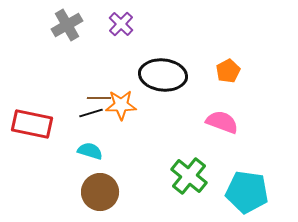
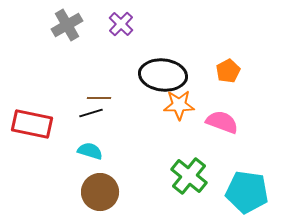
orange star: moved 58 px right
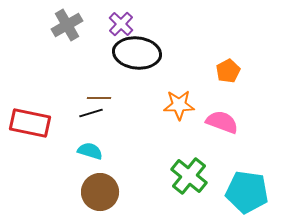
black ellipse: moved 26 px left, 22 px up
red rectangle: moved 2 px left, 1 px up
